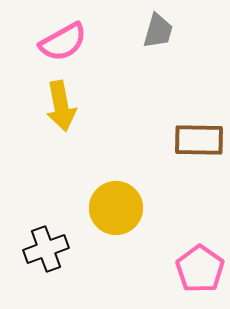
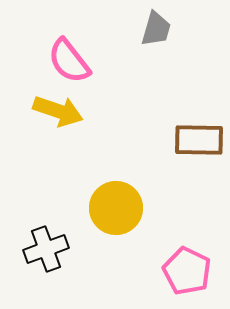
gray trapezoid: moved 2 px left, 2 px up
pink semicircle: moved 6 px right, 19 px down; rotated 81 degrees clockwise
yellow arrow: moved 3 px left, 5 px down; rotated 60 degrees counterclockwise
pink pentagon: moved 13 px left, 2 px down; rotated 9 degrees counterclockwise
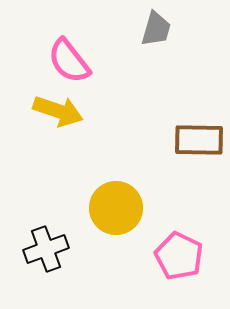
pink pentagon: moved 8 px left, 15 px up
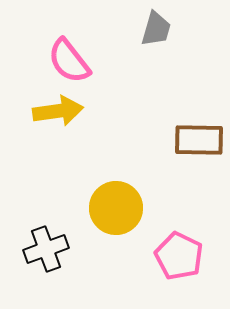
yellow arrow: rotated 27 degrees counterclockwise
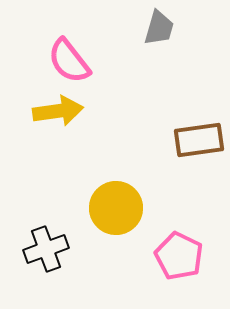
gray trapezoid: moved 3 px right, 1 px up
brown rectangle: rotated 9 degrees counterclockwise
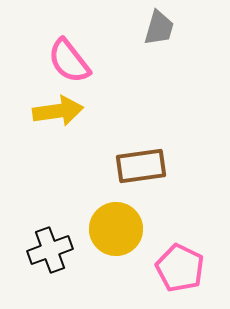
brown rectangle: moved 58 px left, 26 px down
yellow circle: moved 21 px down
black cross: moved 4 px right, 1 px down
pink pentagon: moved 1 px right, 12 px down
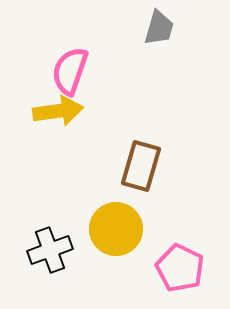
pink semicircle: moved 1 px right, 10 px down; rotated 57 degrees clockwise
brown rectangle: rotated 66 degrees counterclockwise
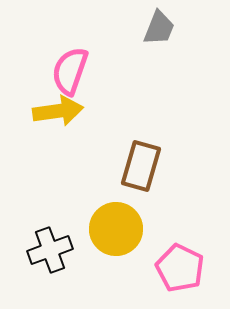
gray trapezoid: rotated 6 degrees clockwise
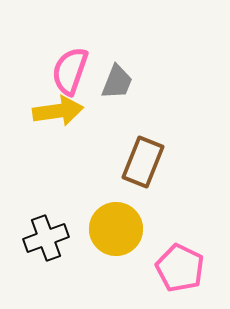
gray trapezoid: moved 42 px left, 54 px down
brown rectangle: moved 2 px right, 4 px up; rotated 6 degrees clockwise
black cross: moved 4 px left, 12 px up
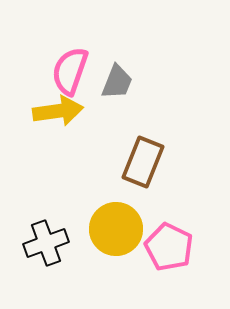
black cross: moved 5 px down
pink pentagon: moved 11 px left, 21 px up
